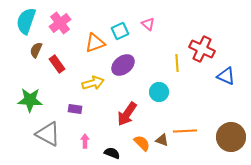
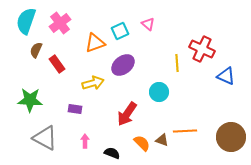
gray triangle: moved 3 px left, 4 px down
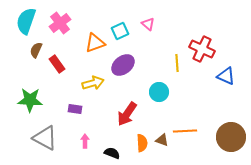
orange semicircle: rotated 42 degrees clockwise
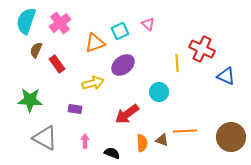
red arrow: rotated 20 degrees clockwise
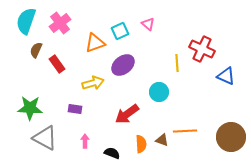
green star: moved 8 px down
orange semicircle: moved 1 px left, 1 px down
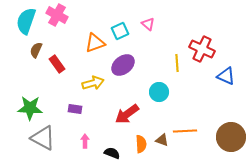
pink cross: moved 3 px left, 8 px up; rotated 25 degrees counterclockwise
gray triangle: moved 2 px left
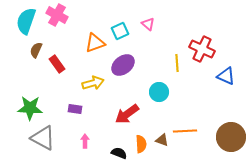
black semicircle: moved 7 px right
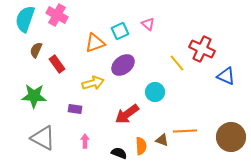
cyan semicircle: moved 1 px left, 2 px up
yellow line: rotated 36 degrees counterclockwise
cyan circle: moved 4 px left
green star: moved 4 px right, 12 px up
orange semicircle: moved 2 px down
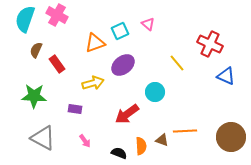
red cross: moved 8 px right, 5 px up
pink arrow: rotated 144 degrees clockwise
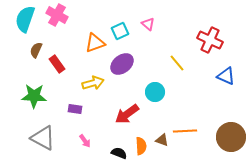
red cross: moved 4 px up
purple ellipse: moved 1 px left, 1 px up
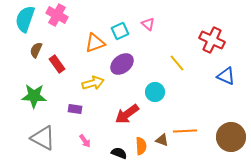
red cross: moved 2 px right
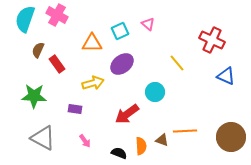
orange triangle: moved 3 px left; rotated 20 degrees clockwise
brown semicircle: moved 2 px right
